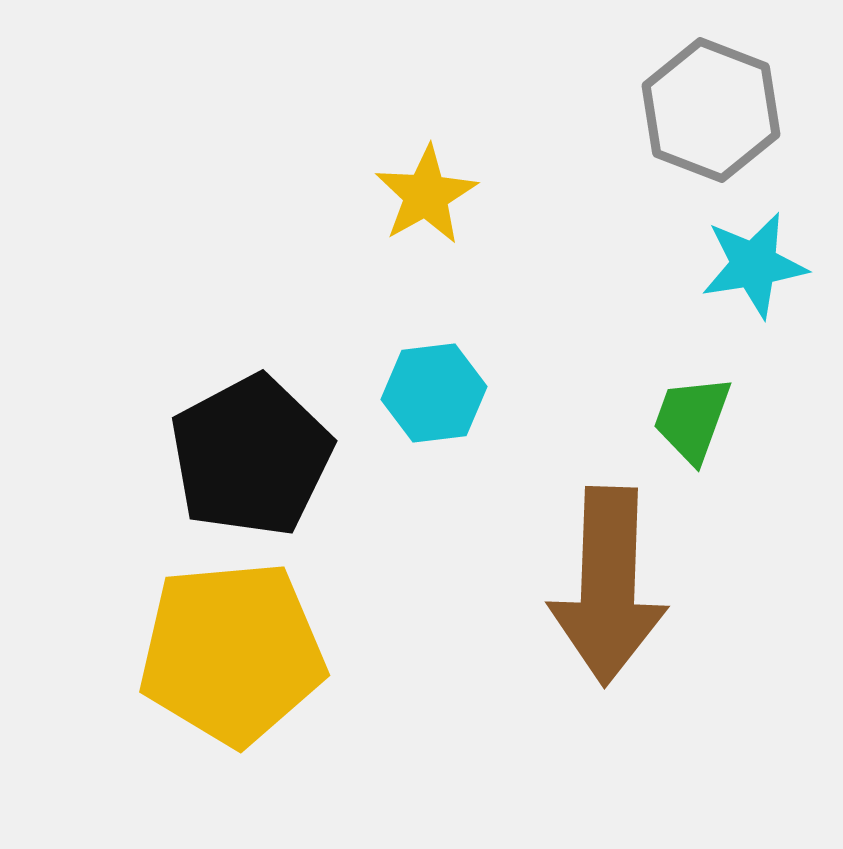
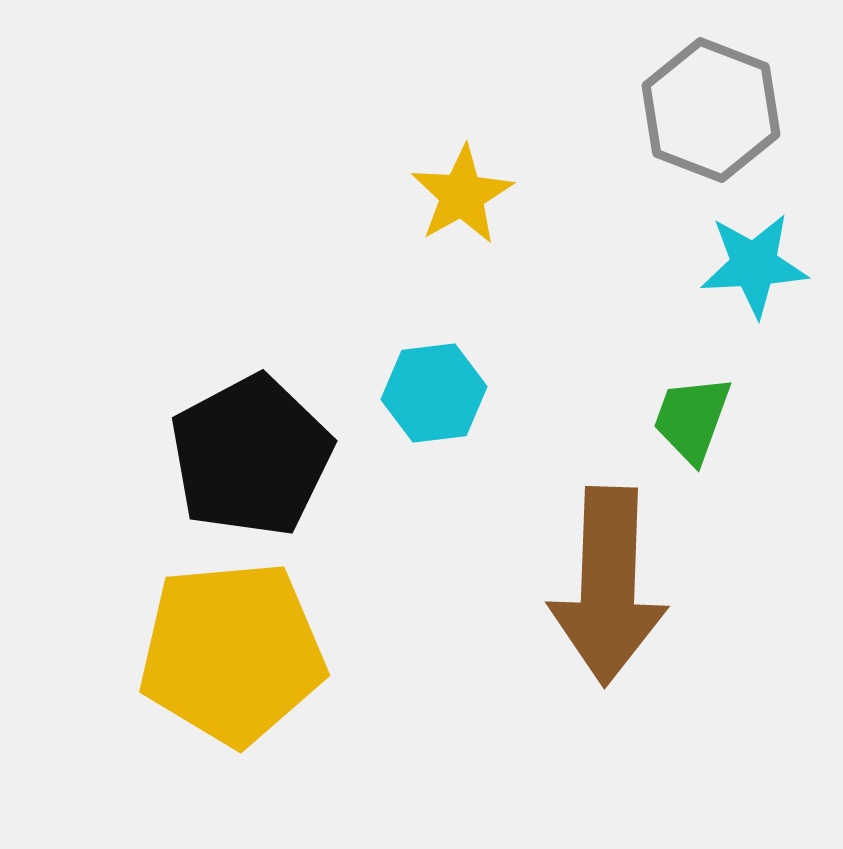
yellow star: moved 36 px right
cyan star: rotated 6 degrees clockwise
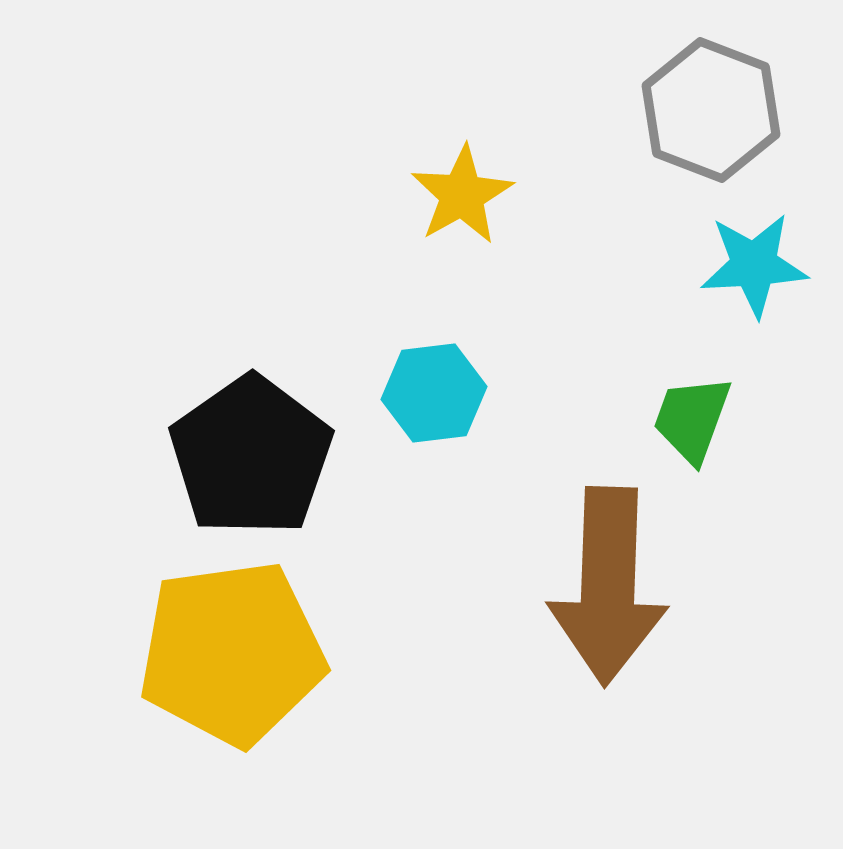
black pentagon: rotated 7 degrees counterclockwise
yellow pentagon: rotated 3 degrees counterclockwise
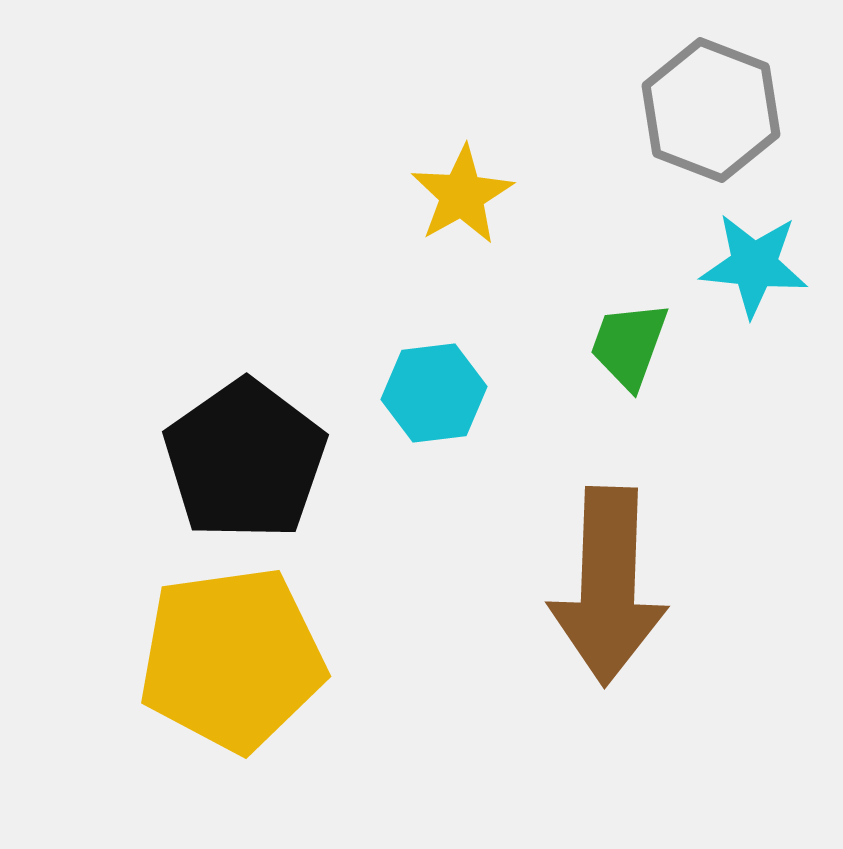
cyan star: rotated 9 degrees clockwise
green trapezoid: moved 63 px left, 74 px up
black pentagon: moved 6 px left, 4 px down
yellow pentagon: moved 6 px down
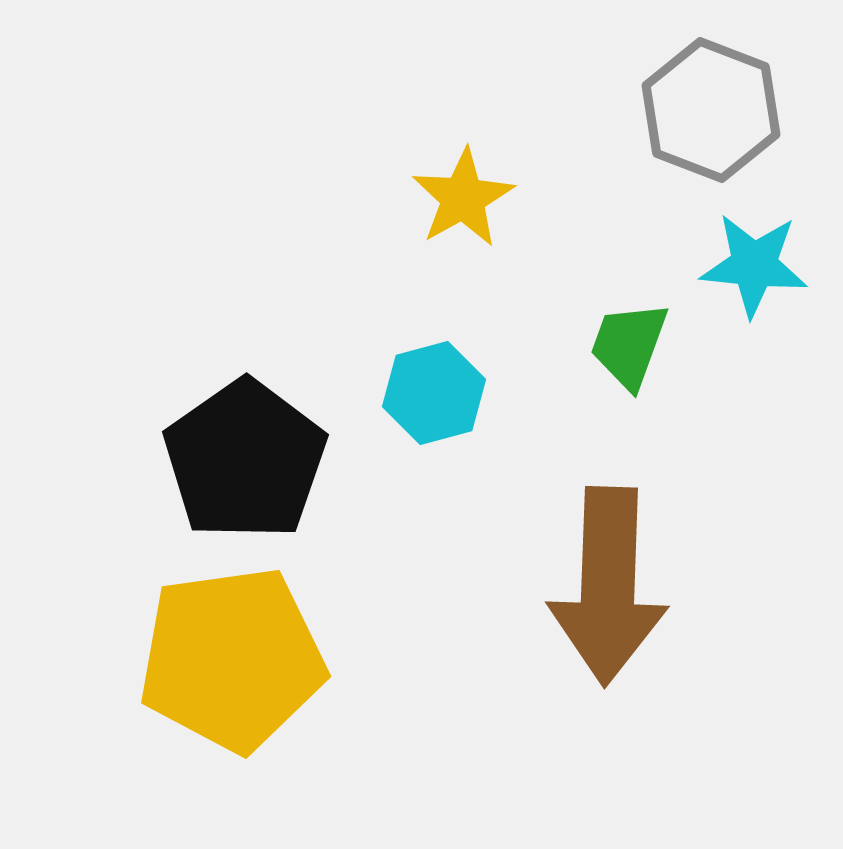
yellow star: moved 1 px right, 3 px down
cyan hexagon: rotated 8 degrees counterclockwise
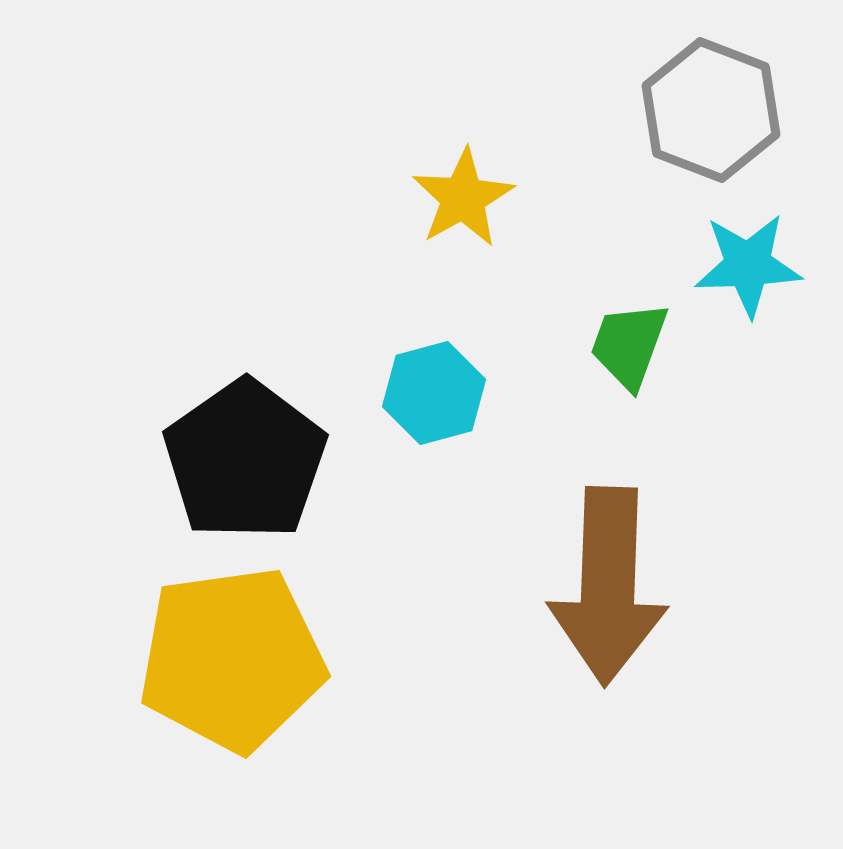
cyan star: moved 6 px left; rotated 8 degrees counterclockwise
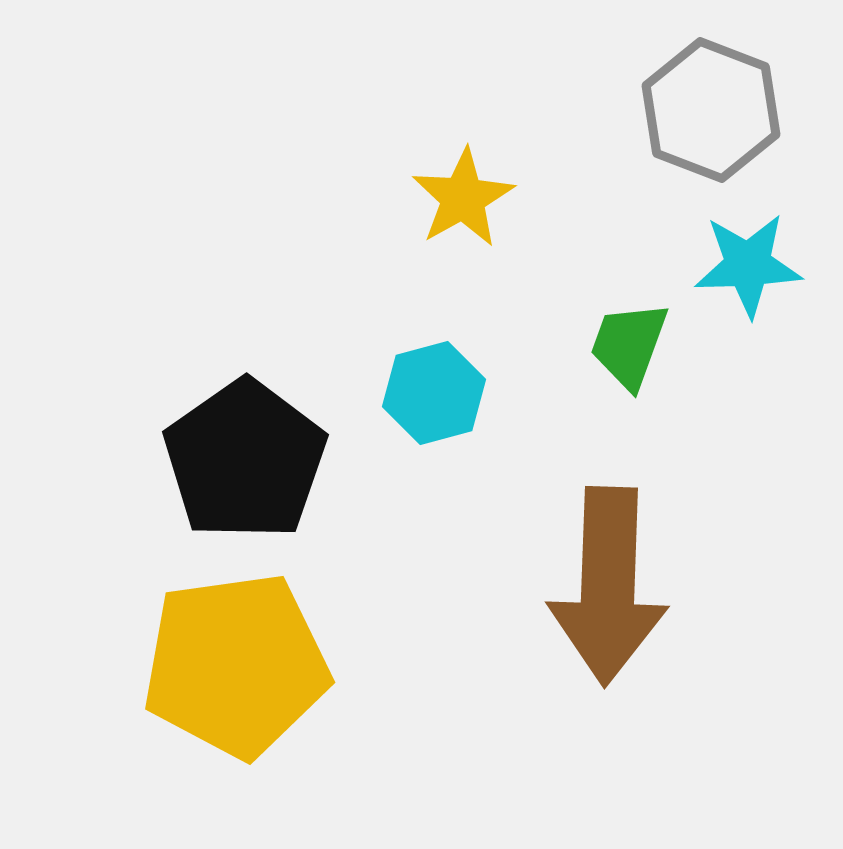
yellow pentagon: moved 4 px right, 6 px down
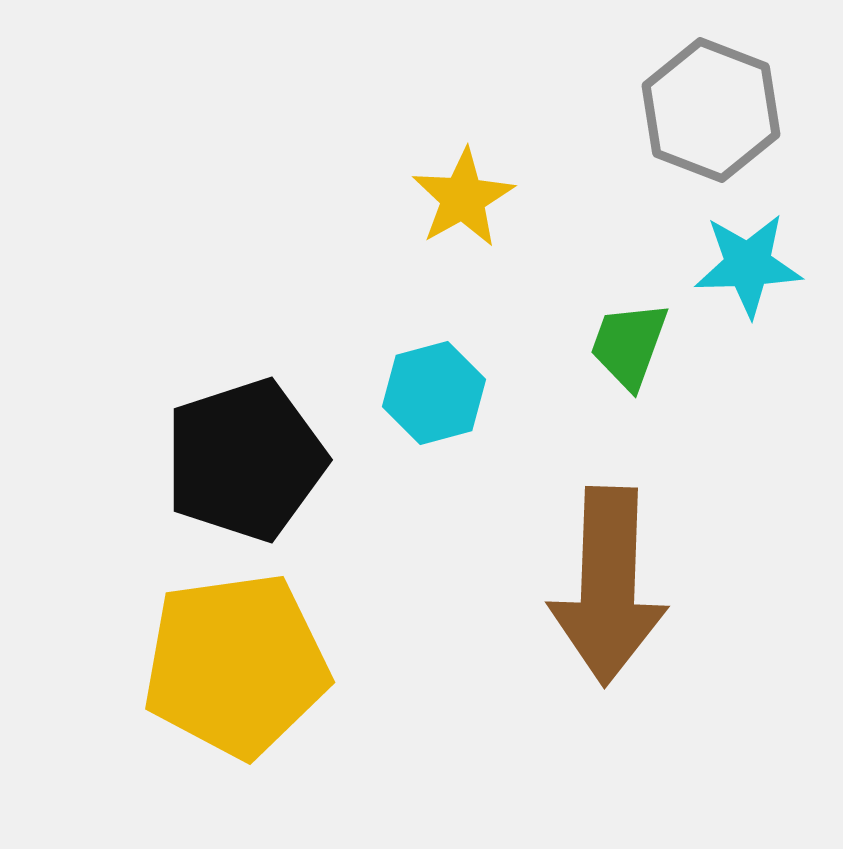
black pentagon: rotated 17 degrees clockwise
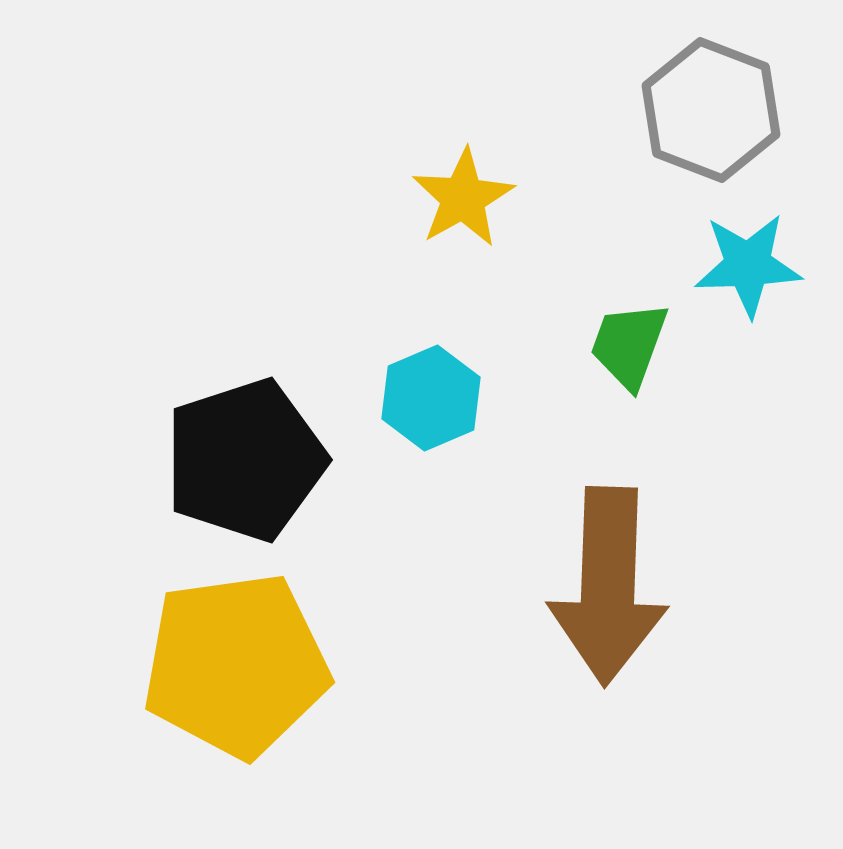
cyan hexagon: moved 3 px left, 5 px down; rotated 8 degrees counterclockwise
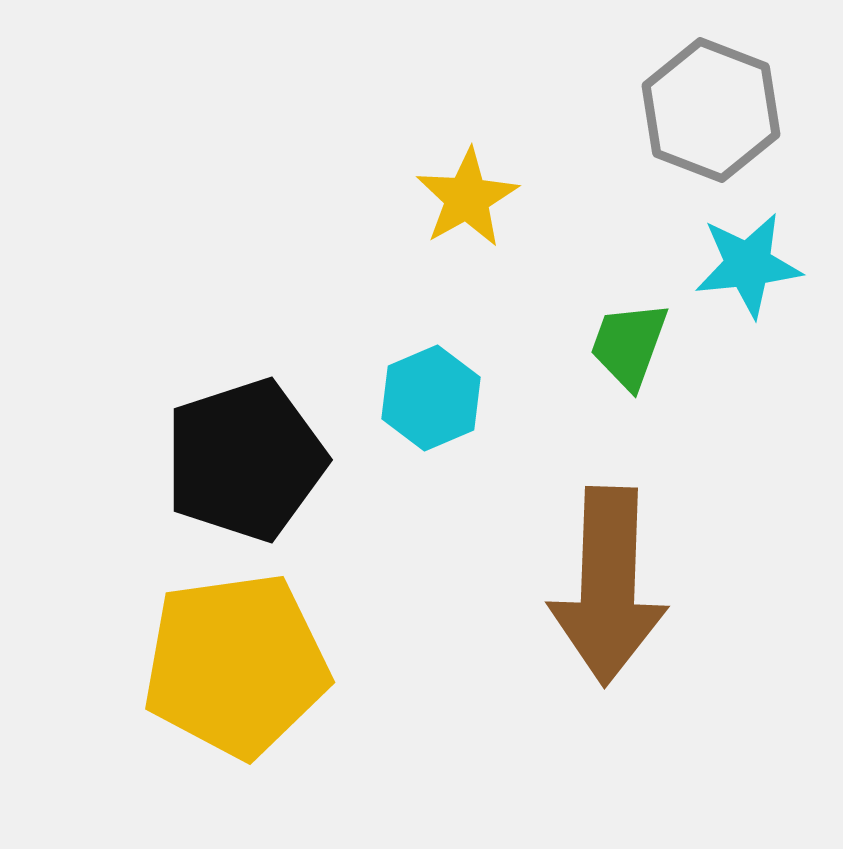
yellow star: moved 4 px right
cyan star: rotated 4 degrees counterclockwise
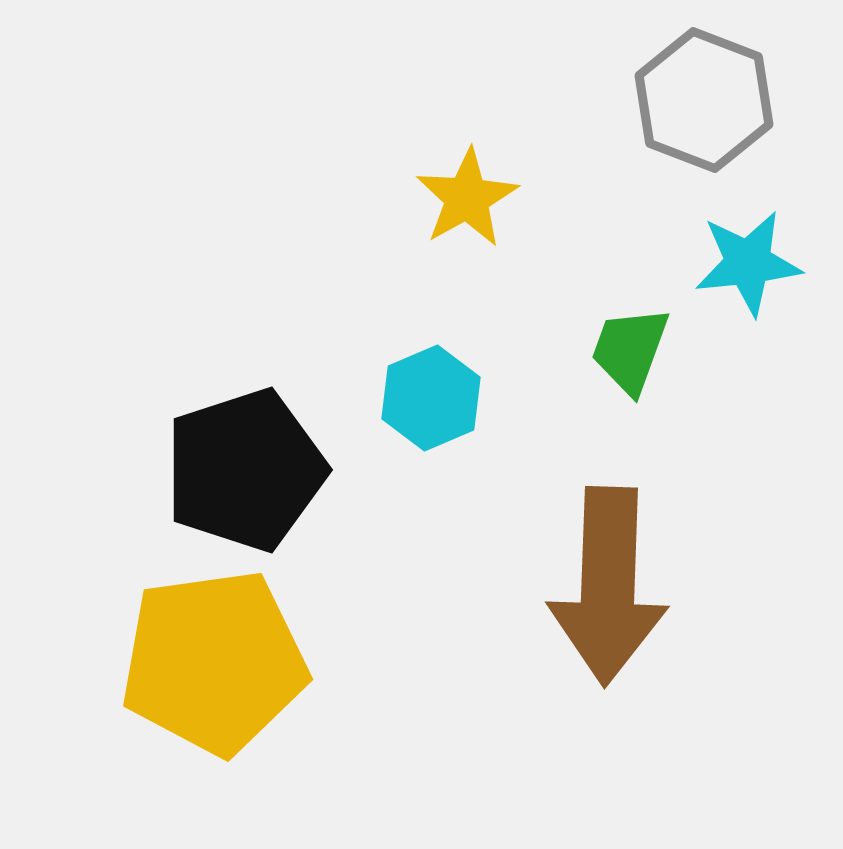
gray hexagon: moved 7 px left, 10 px up
cyan star: moved 2 px up
green trapezoid: moved 1 px right, 5 px down
black pentagon: moved 10 px down
yellow pentagon: moved 22 px left, 3 px up
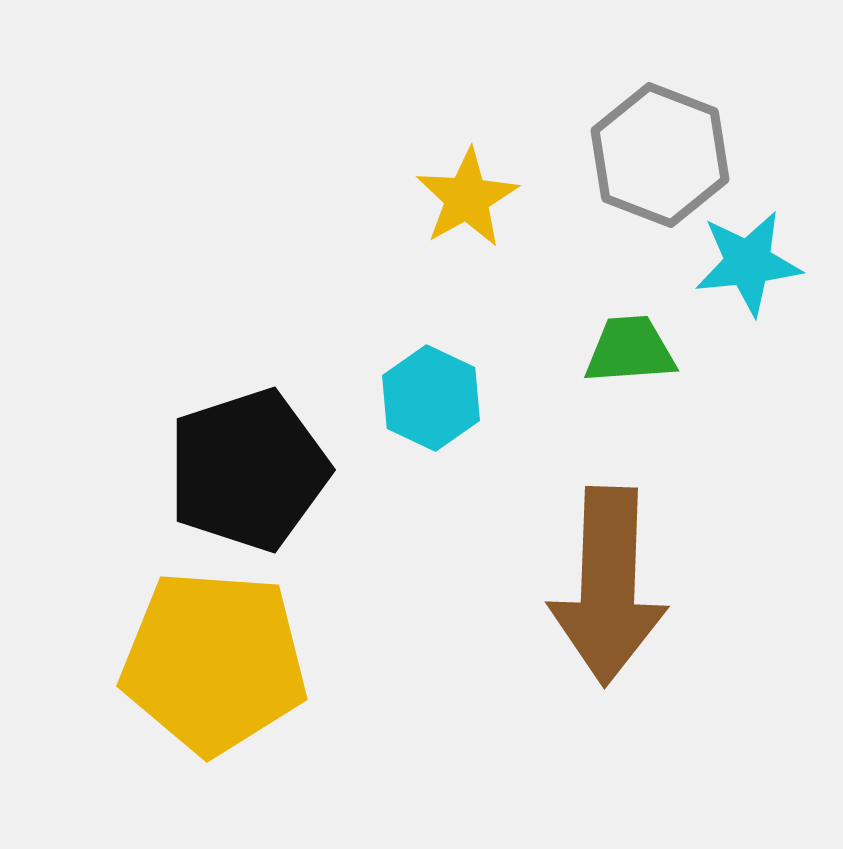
gray hexagon: moved 44 px left, 55 px down
green trapezoid: rotated 66 degrees clockwise
cyan hexagon: rotated 12 degrees counterclockwise
black pentagon: moved 3 px right
yellow pentagon: rotated 12 degrees clockwise
